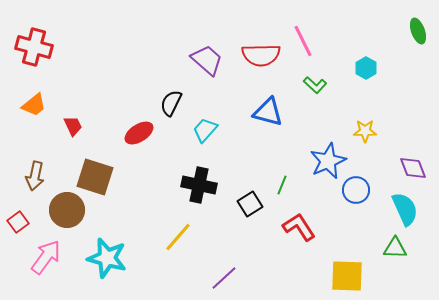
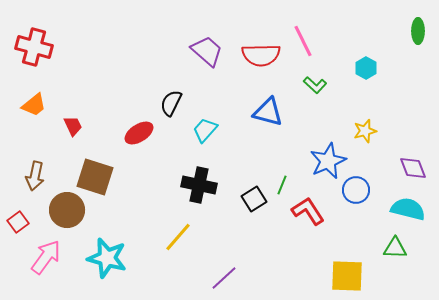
green ellipse: rotated 20 degrees clockwise
purple trapezoid: moved 9 px up
yellow star: rotated 15 degrees counterclockwise
black square: moved 4 px right, 5 px up
cyan semicircle: moved 3 px right; rotated 52 degrees counterclockwise
red L-shape: moved 9 px right, 16 px up
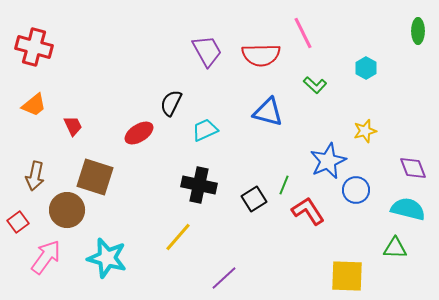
pink line: moved 8 px up
purple trapezoid: rotated 20 degrees clockwise
cyan trapezoid: rotated 24 degrees clockwise
green line: moved 2 px right
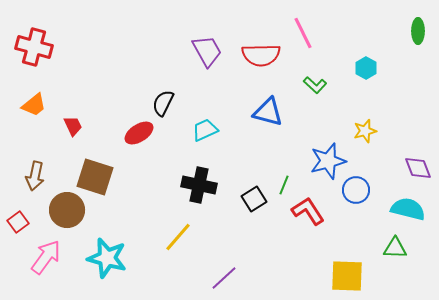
black semicircle: moved 8 px left
blue star: rotated 9 degrees clockwise
purple diamond: moved 5 px right
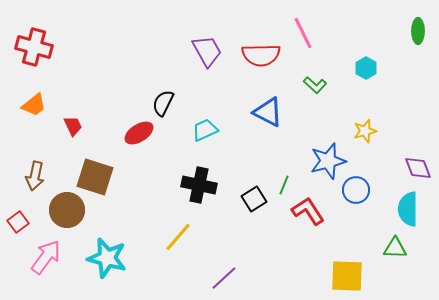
blue triangle: rotated 12 degrees clockwise
cyan semicircle: rotated 104 degrees counterclockwise
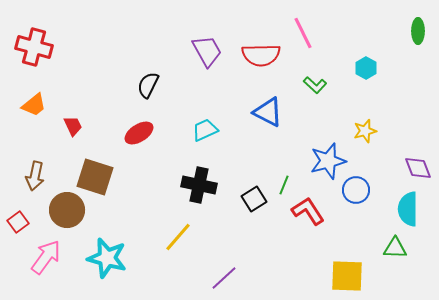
black semicircle: moved 15 px left, 18 px up
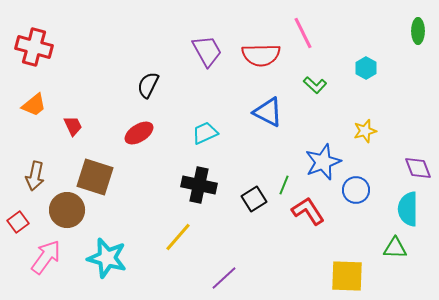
cyan trapezoid: moved 3 px down
blue star: moved 5 px left, 1 px down; rotated 6 degrees counterclockwise
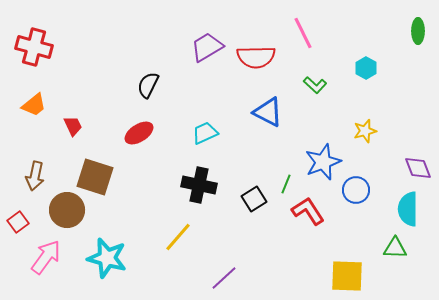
purple trapezoid: moved 4 px up; rotated 92 degrees counterclockwise
red semicircle: moved 5 px left, 2 px down
green line: moved 2 px right, 1 px up
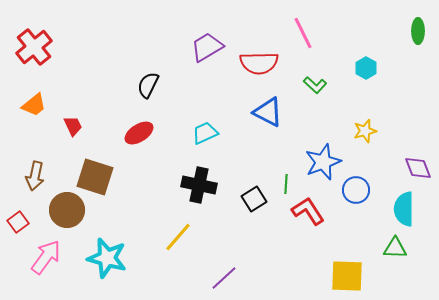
red cross: rotated 36 degrees clockwise
red semicircle: moved 3 px right, 6 px down
green line: rotated 18 degrees counterclockwise
cyan semicircle: moved 4 px left
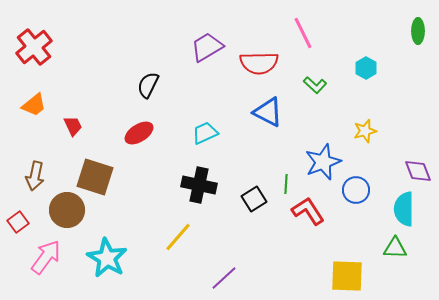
purple diamond: moved 3 px down
cyan star: rotated 15 degrees clockwise
